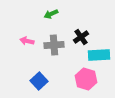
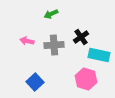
cyan rectangle: rotated 15 degrees clockwise
blue square: moved 4 px left, 1 px down
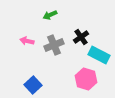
green arrow: moved 1 px left, 1 px down
gray cross: rotated 18 degrees counterclockwise
cyan rectangle: rotated 15 degrees clockwise
blue square: moved 2 px left, 3 px down
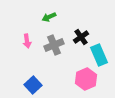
green arrow: moved 1 px left, 2 px down
pink arrow: rotated 112 degrees counterclockwise
cyan rectangle: rotated 40 degrees clockwise
pink hexagon: rotated 20 degrees clockwise
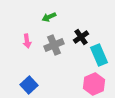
pink hexagon: moved 8 px right, 5 px down
blue square: moved 4 px left
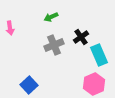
green arrow: moved 2 px right
pink arrow: moved 17 px left, 13 px up
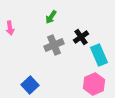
green arrow: rotated 32 degrees counterclockwise
blue square: moved 1 px right
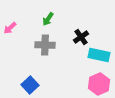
green arrow: moved 3 px left, 2 px down
pink arrow: rotated 56 degrees clockwise
gray cross: moved 9 px left; rotated 24 degrees clockwise
cyan rectangle: rotated 55 degrees counterclockwise
pink hexagon: moved 5 px right
